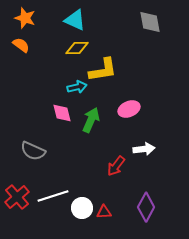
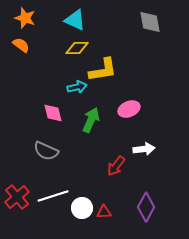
pink diamond: moved 9 px left
gray semicircle: moved 13 px right
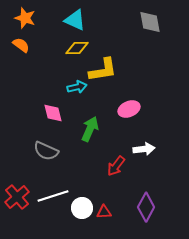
green arrow: moved 1 px left, 9 px down
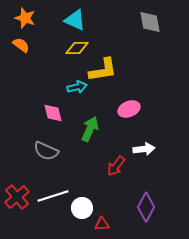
red triangle: moved 2 px left, 12 px down
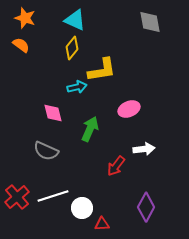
yellow diamond: moved 5 px left; rotated 50 degrees counterclockwise
yellow L-shape: moved 1 px left
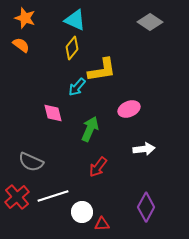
gray diamond: rotated 45 degrees counterclockwise
cyan arrow: rotated 144 degrees clockwise
gray semicircle: moved 15 px left, 11 px down
red arrow: moved 18 px left, 1 px down
white circle: moved 4 px down
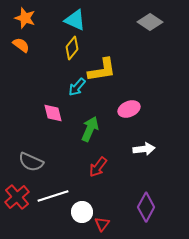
red triangle: rotated 49 degrees counterclockwise
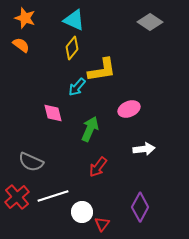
cyan triangle: moved 1 px left
purple diamond: moved 6 px left
